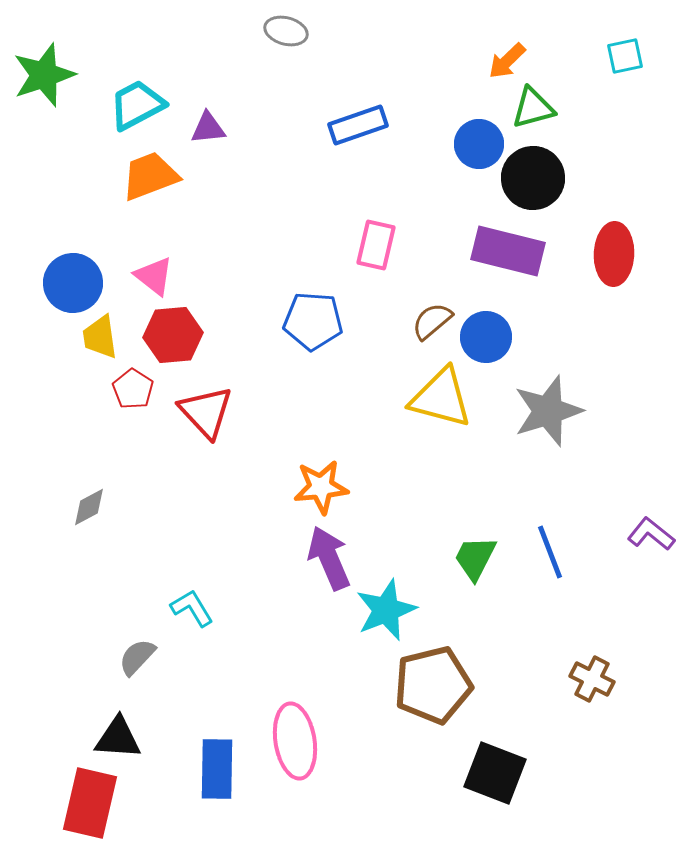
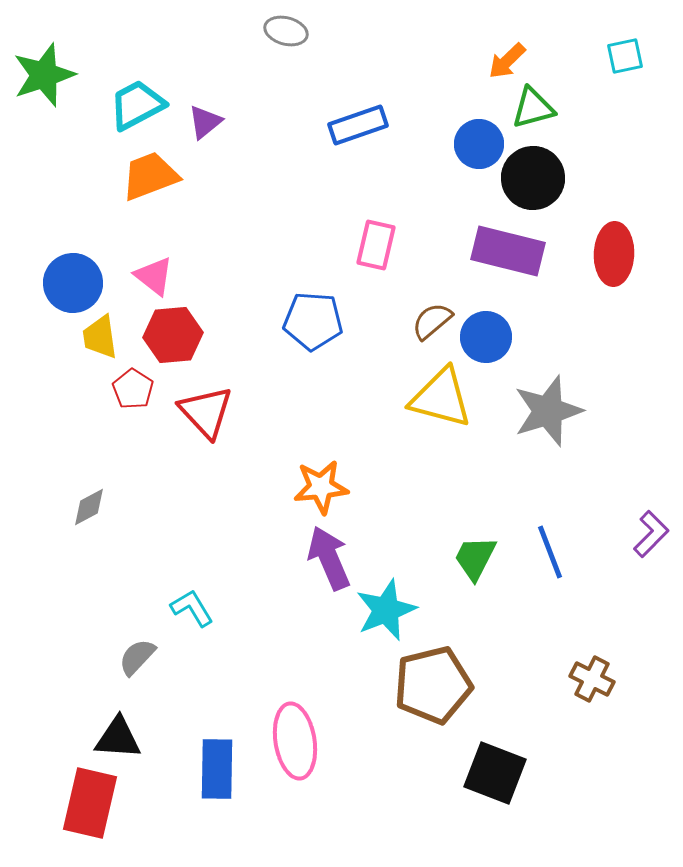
purple triangle at (208, 128): moved 3 px left, 6 px up; rotated 33 degrees counterclockwise
purple L-shape at (651, 534): rotated 96 degrees clockwise
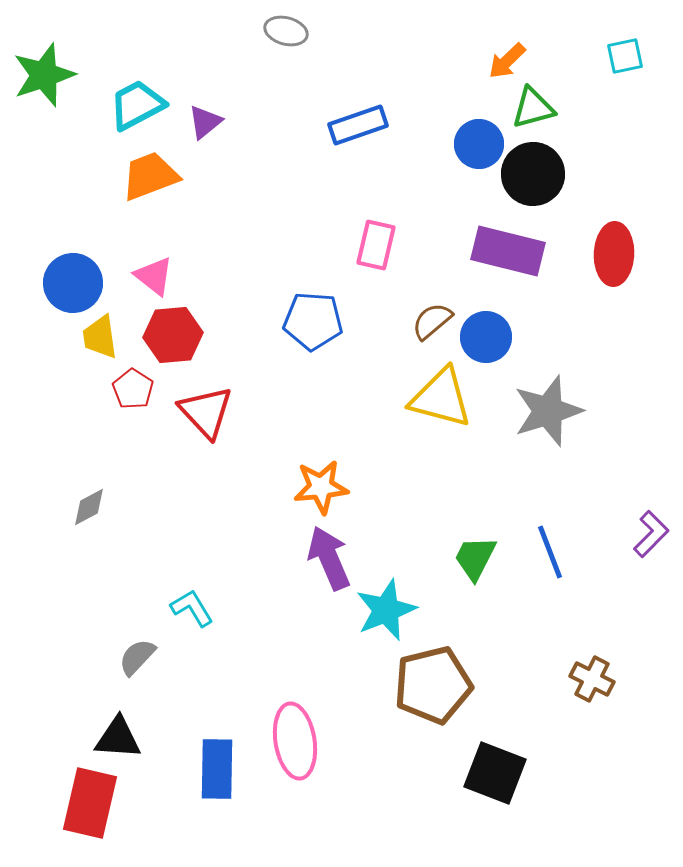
black circle at (533, 178): moved 4 px up
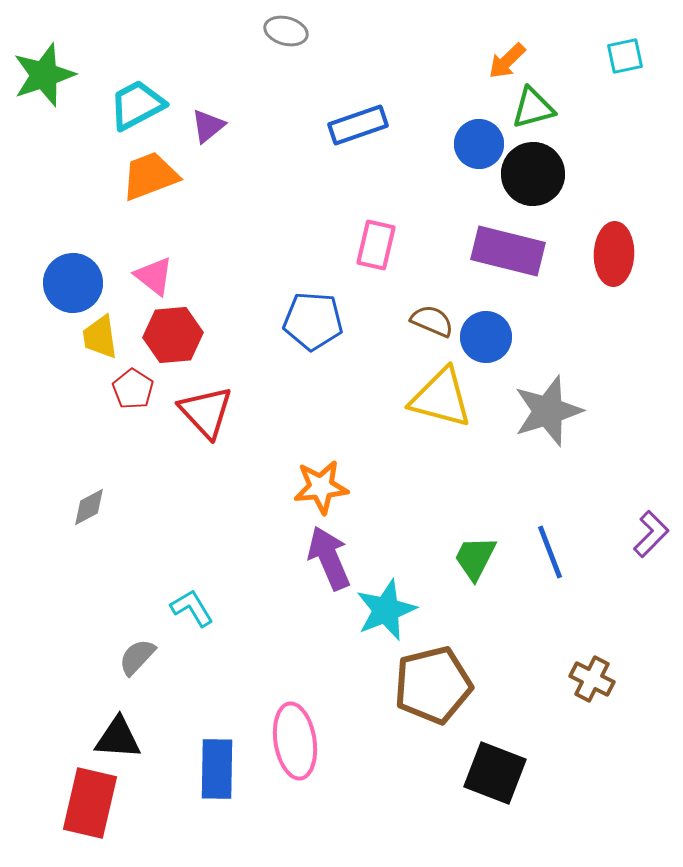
purple triangle at (205, 122): moved 3 px right, 4 px down
brown semicircle at (432, 321): rotated 63 degrees clockwise
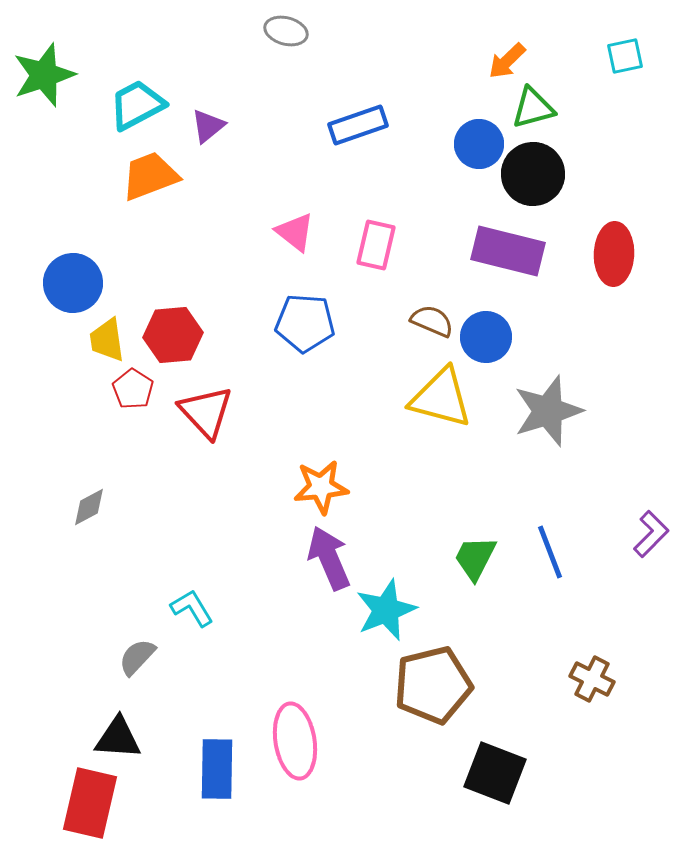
pink triangle at (154, 276): moved 141 px right, 44 px up
blue pentagon at (313, 321): moved 8 px left, 2 px down
yellow trapezoid at (100, 337): moved 7 px right, 3 px down
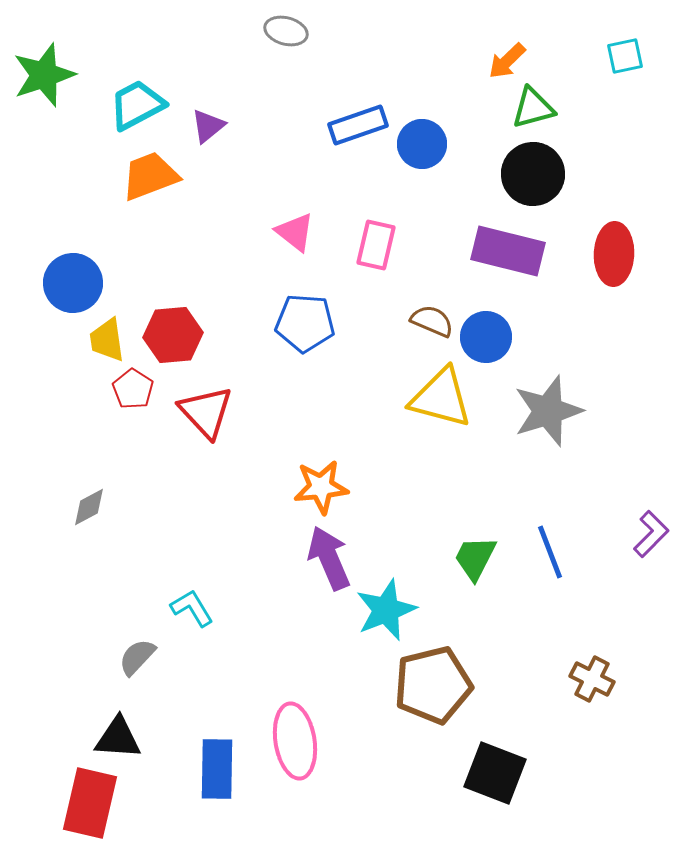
blue circle at (479, 144): moved 57 px left
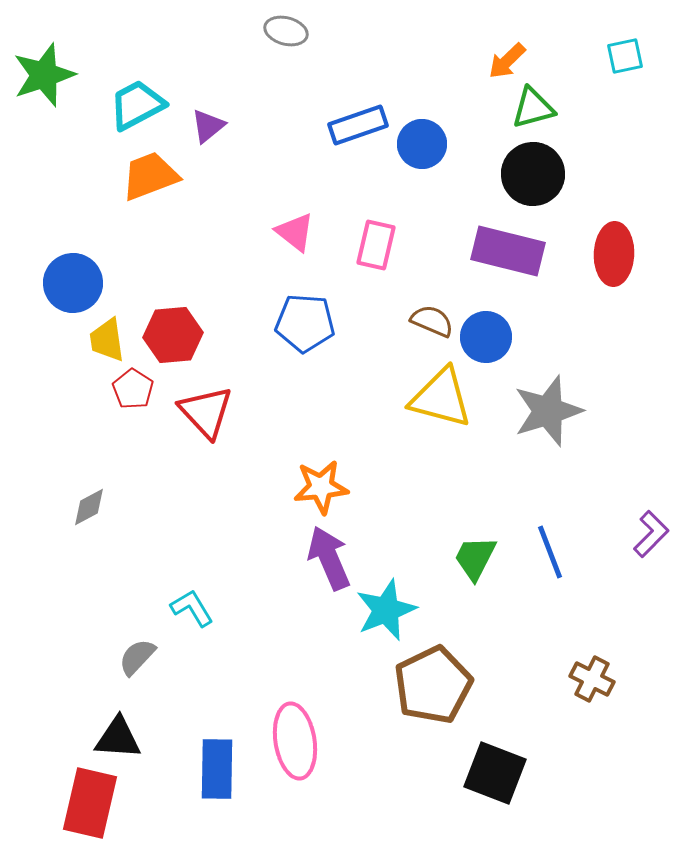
brown pentagon at (433, 685): rotated 12 degrees counterclockwise
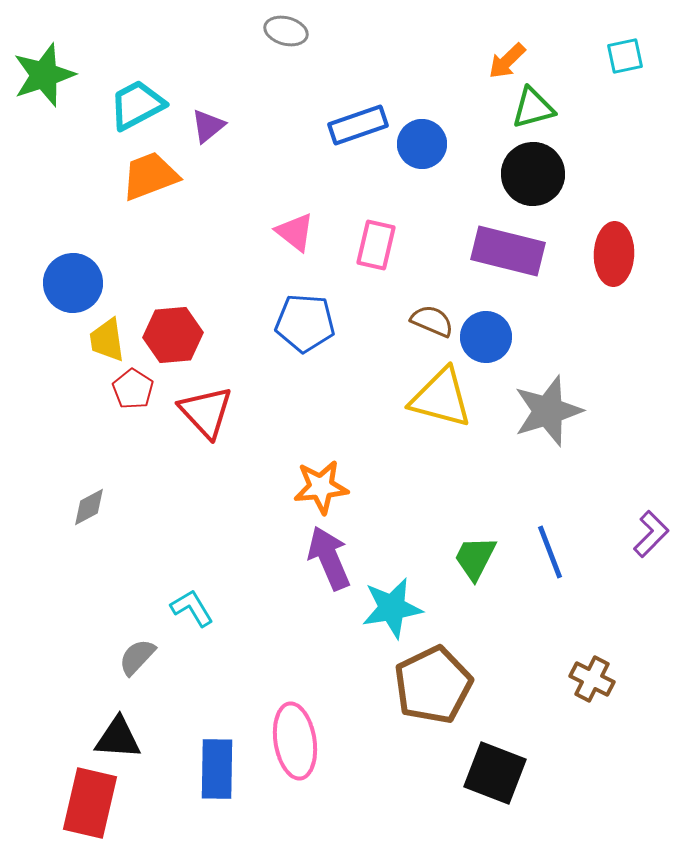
cyan star at (386, 610): moved 6 px right, 2 px up; rotated 12 degrees clockwise
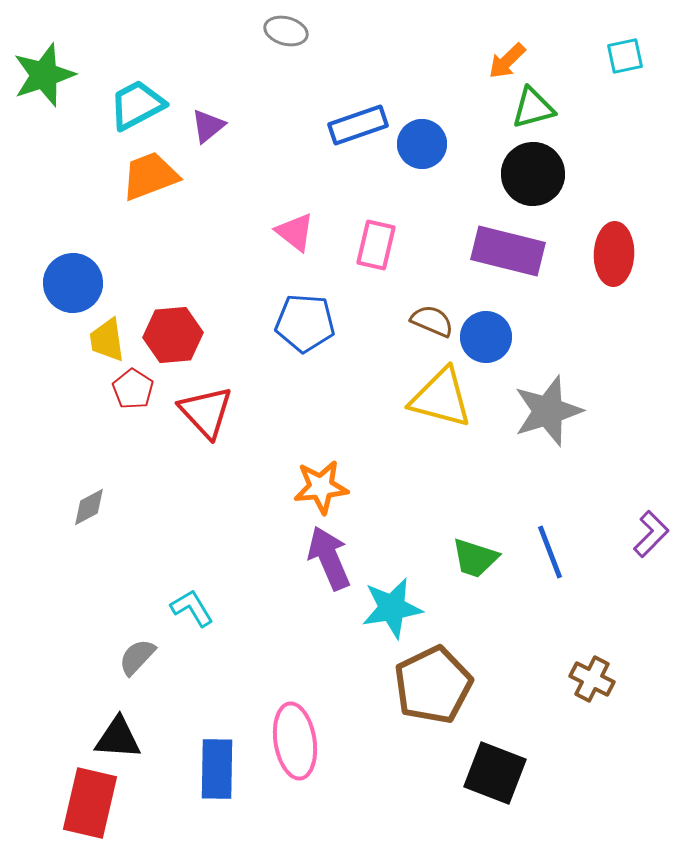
green trapezoid at (475, 558): rotated 99 degrees counterclockwise
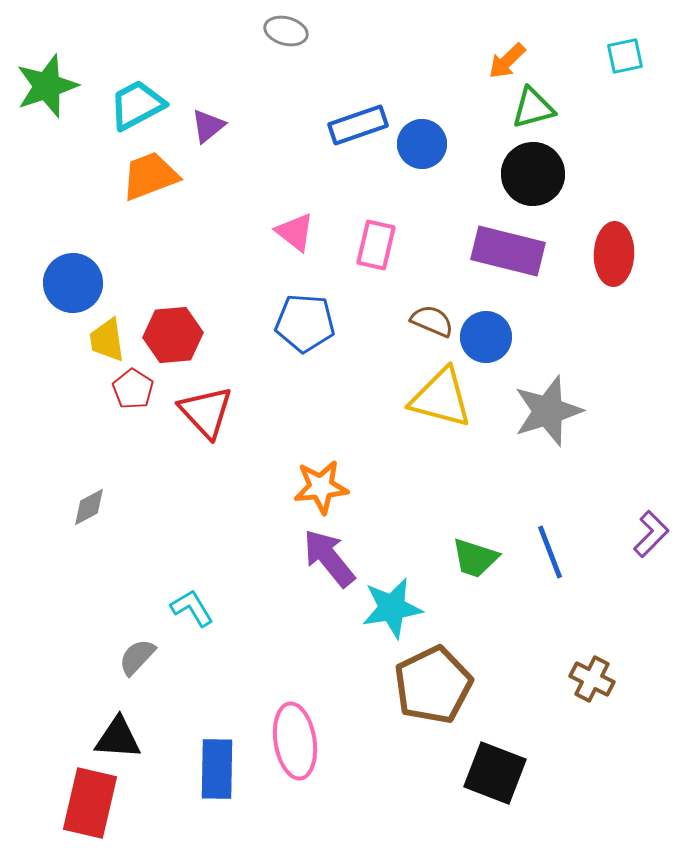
green star at (44, 75): moved 3 px right, 11 px down
purple arrow at (329, 558): rotated 16 degrees counterclockwise
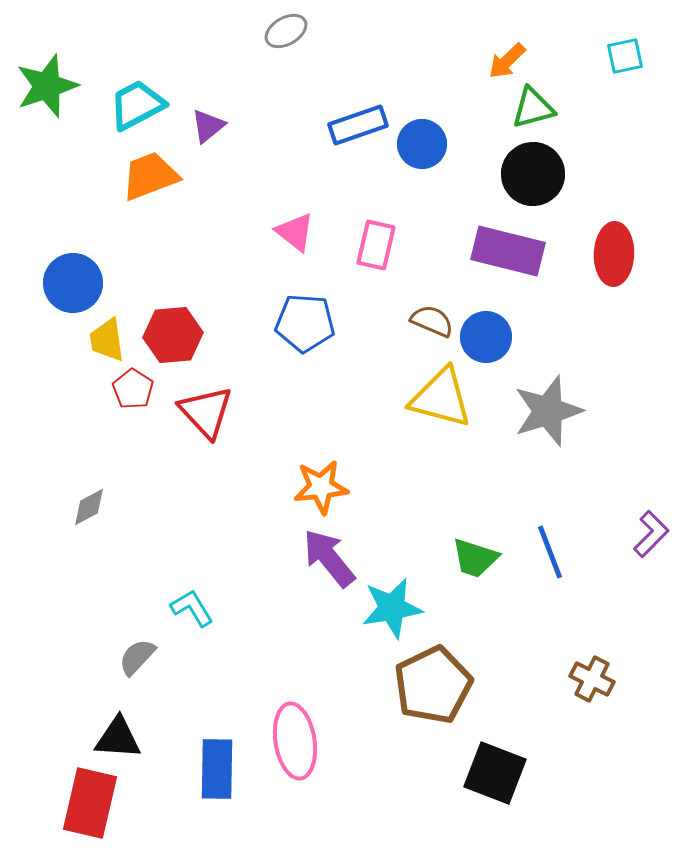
gray ellipse at (286, 31): rotated 45 degrees counterclockwise
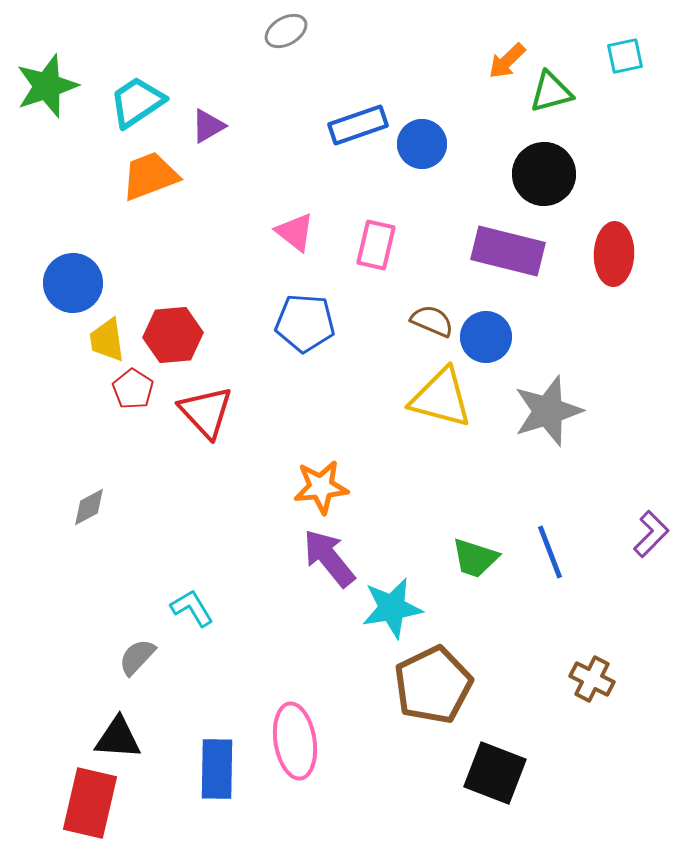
cyan trapezoid at (137, 105): moved 3 px up; rotated 6 degrees counterclockwise
green triangle at (533, 108): moved 18 px right, 16 px up
purple triangle at (208, 126): rotated 9 degrees clockwise
black circle at (533, 174): moved 11 px right
